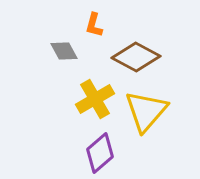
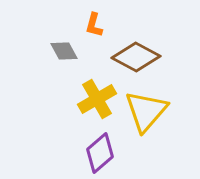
yellow cross: moved 2 px right
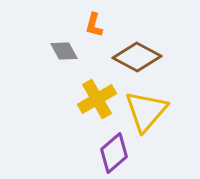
brown diamond: moved 1 px right
purple diamond: moved 14 px right
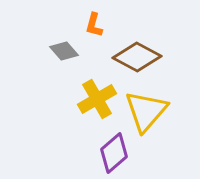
gray diamond: rotated 12 degrees counterclockwise
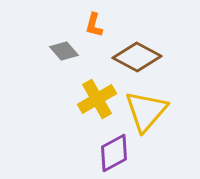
purple diamond: rotated 12 degrees clockwise
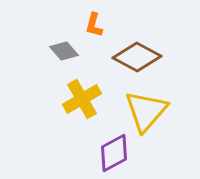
yellow cross: moved 15 px left
